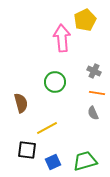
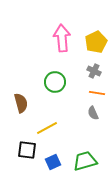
yellow pentagon: moved 11 px right, 22 px down
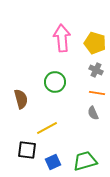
yellow pentagon: moved 1 px left, 1 px down; rotated 30 degrees counterclockwise
gray cross: moved 2 px right, 1 px up
brown semicircle: moved 4 px up
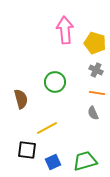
pink arrow: moved 3 px right, 8 px up
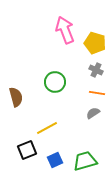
pink arrow: rotated 16 degrees counterclockwise
brown semicircle: moved 5 px left, 2 px up
gray semicircle: rotated 80 degrees clockwise
black square: rotated 30 degrees counterclockwise
blue square: moved 2 px right, 2 px up
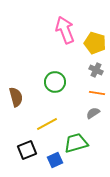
yellow line: moved 4 px up
green trapezoid: moved 9 px left, 18 px up
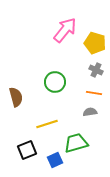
pink arrow: rotated 60 degrees clockwise
orange line: moved 3 px left
gray semicircle: moved 3 px left, 1 px up; rotated 24 degrees clockwise
yellow line: rotated 10 degrees clockwise
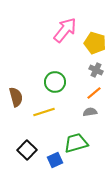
orange line: rotated 49 degrees counterclockwise
yellow line: moved 3 px left, 12 px up
black square: rotated 24 degrees counterclockwise
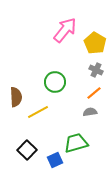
yellow pentagon: rotated 15 degrees clockwise
brown semicircle: rotated 12 degrees clockwise
yellow line: moved 6 px left; rotated 10 degrees counterclockwise
